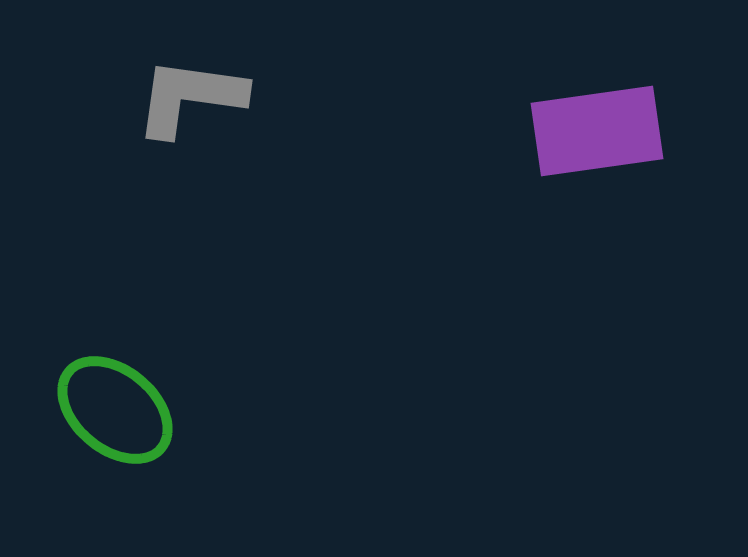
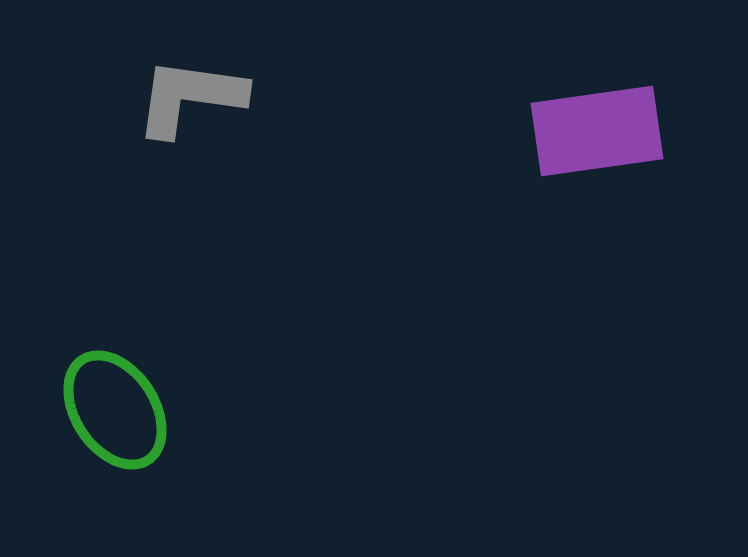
green ellipse: rotated 17 degrees clockwise
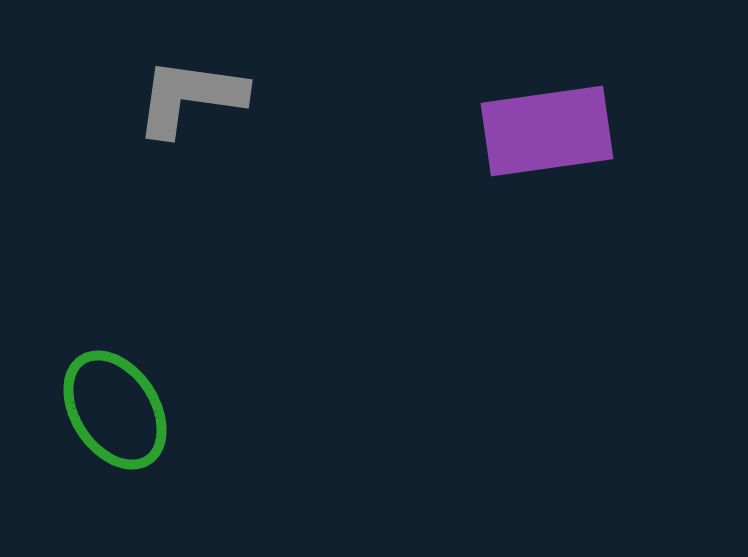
purple rectangle: moved 50 px left
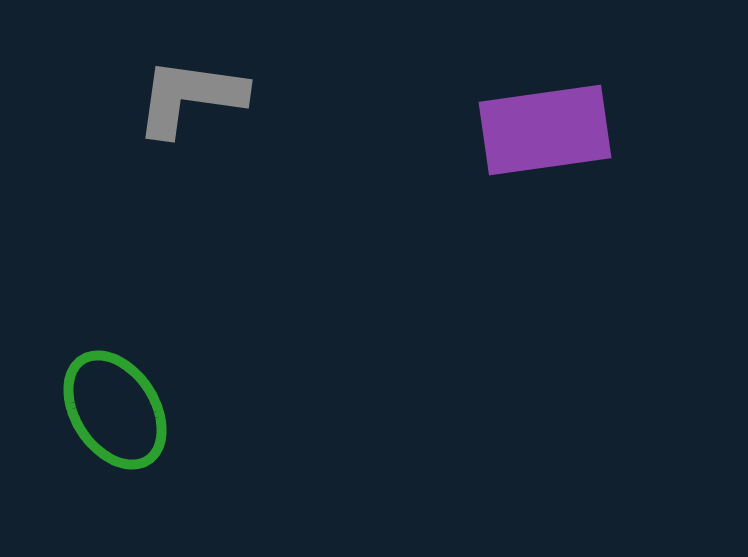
purple rectangle: moved 2 px left, 1 px up
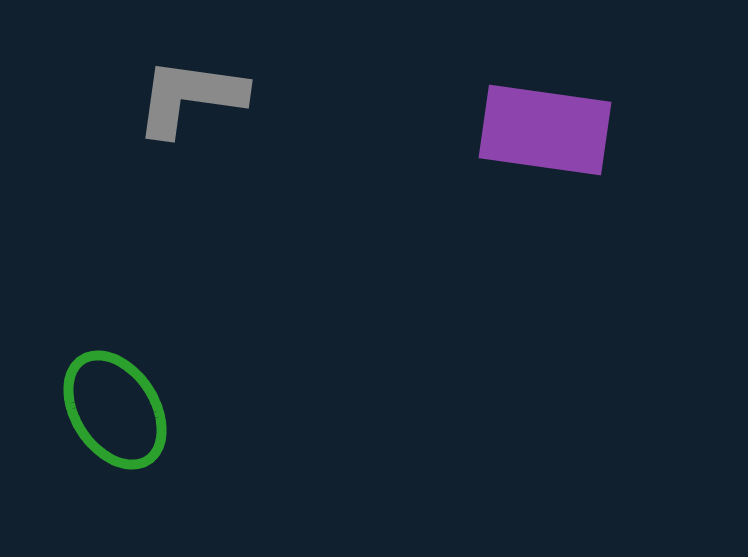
purple rectangle: rotated 16 degrees clockwise
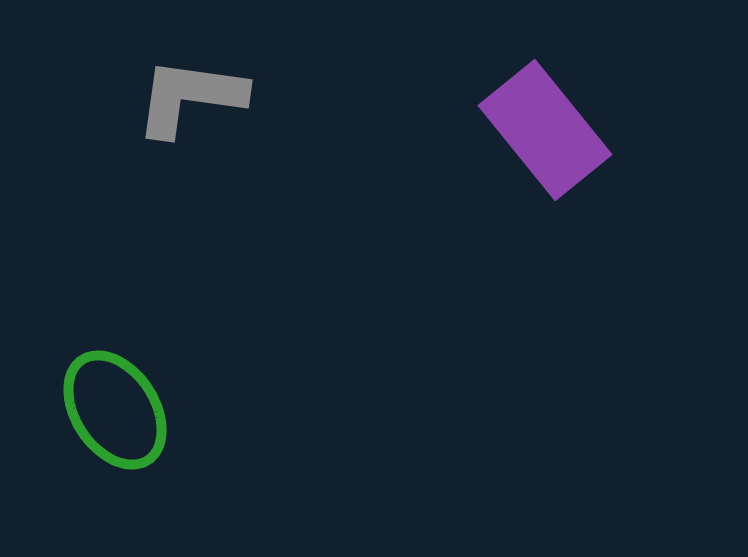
purple rectangle: rotated 43 degrees clockwise
